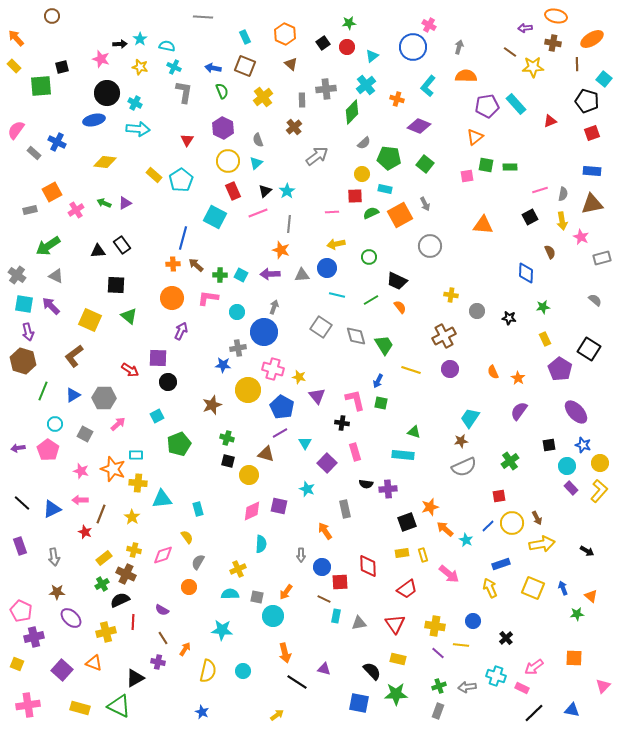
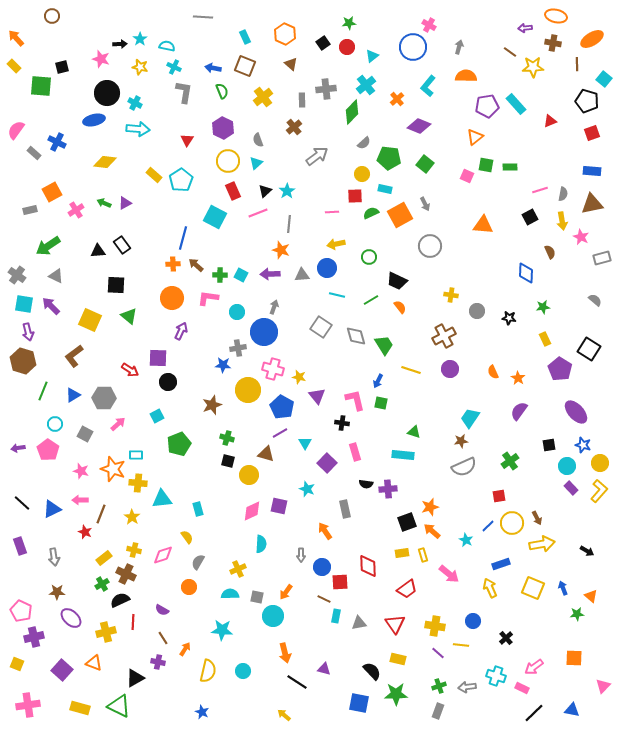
green square at (41, 86): rotated 10 degrees clockwise
orange cross at (397, 99): rotated 32 degrees clockwise
pink square at (467, 176): rotated 32 degrees clockwise
orange arrow at (445, 529): moved 13 px left, 2 px down
yellow arrow at (277, 715): moved 7 px right; rotated 104 degrees counterclockwise
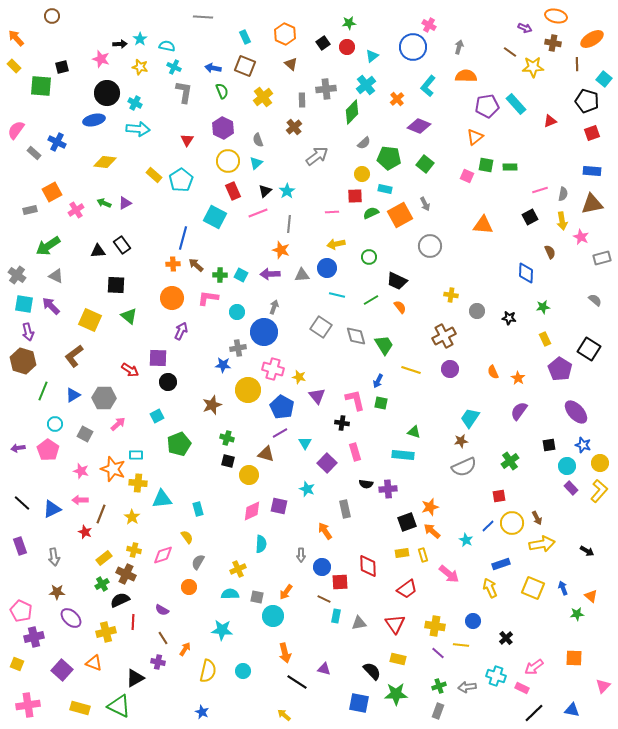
purple arrow at (525, 28): rotated 152 degrees counterclockwise
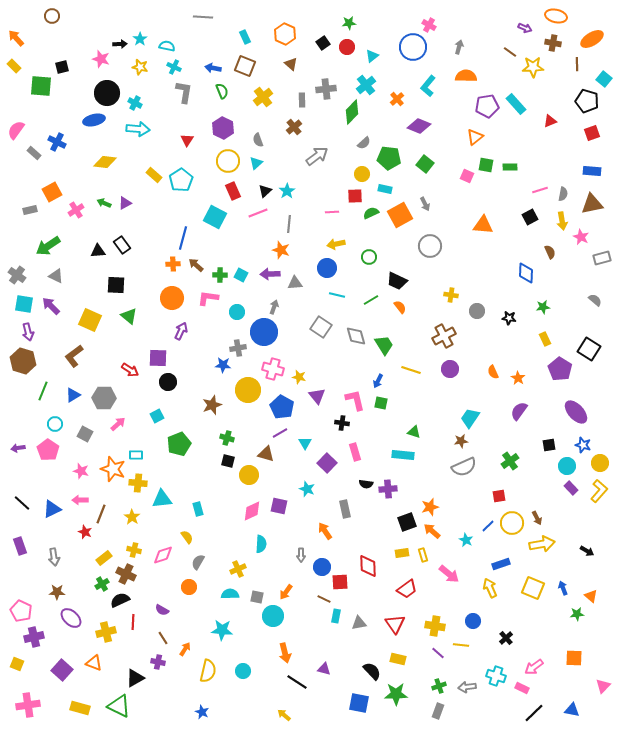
gray triangle at (302, 275): moved 7 px left, 8 px down
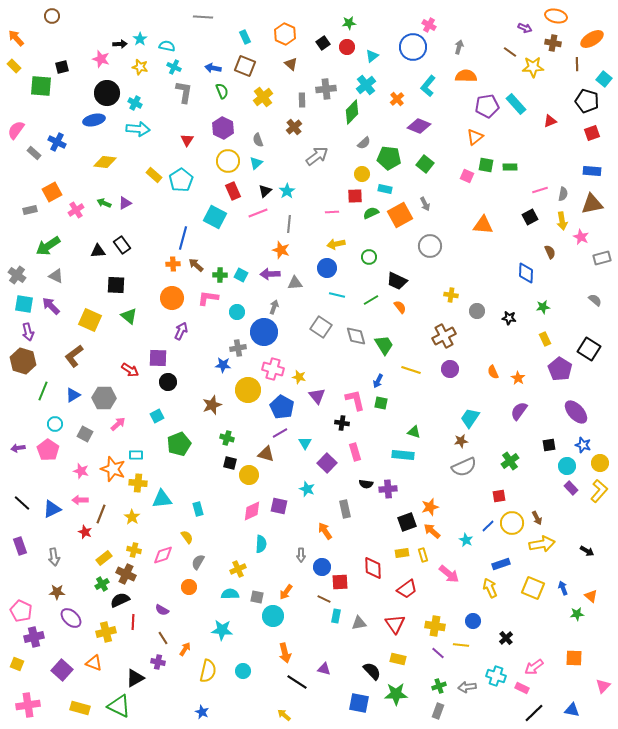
black square at (228, 461): moved 2 px right, 2 px down
red diamond at (368, 566): moved 5 px right, 2 px down
